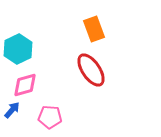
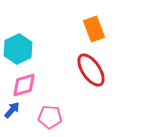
pink diamond: moved 1 px left
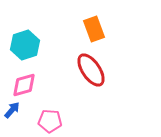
cyan hexagon: moved 7 px right, 4 px up; rotated 8 degrees clockwise
pink pentagon: moved 4 px down
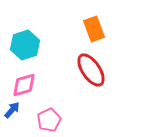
pink pentagon: moved 1 px left, 1 px up; rotated 30 degrees counterclockwise
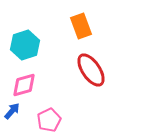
orange rectangle: moved 13 px left, 3 px up
blue arrow: moved 1 px down
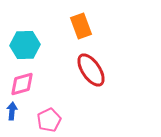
cyan hexagon: rotated 16 degrees clockwise
pink diamond: moved 2 px left, 1 px up
blue arrow: rotated 36 degrees counterclockwise
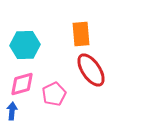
orange rectangle: moved 8 px down; rotated 15 degrees clockwise
pink pentagon: moved 5 px right, 26 px up
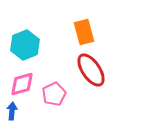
orange rectangle: moved 3 px right, 2 px up; rotated 10 degrees counterclockwise
cyan hexagon: rotated 20 degrees counterclockwise
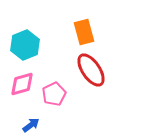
blue arrow: moved 19 px right, 14 px down; rotated 48 degrees clockwise
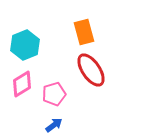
pink diamond: rotated 16 degrees counterclockwise
pink pentagon: rotated 10 degrees clockwise
blue arrow: moved 23 px right
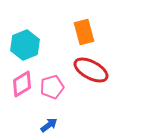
red ellipse: rotated 28 degrees counterclockwise
pink pentagon: moved 2 px left, 7 px up
blue arrow: moved 5 px left
